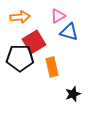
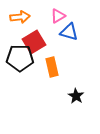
black star: moved 3 px right, 2 px down; rotated 21 degrees counterclockwise
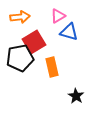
black pentagon: rotated 12 degrees counterclockwise
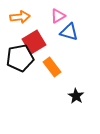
orange rectangle: rotated 24 degrees counterclockwise
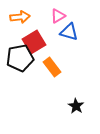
black star: moved 10 px down
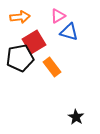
black star: moved 11 px down
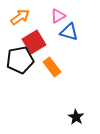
orange arrow: rotated 30 degrees counterclockwise
black pentagon: moved 2 px down
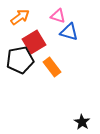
pink triangle: rotated 49 degrees clockwise
black star: moved 6 px right, 5 px down
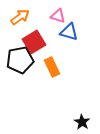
orange rectangle: rotated 12 degrees clockwise
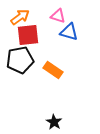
red square: moved 6 px left, 7 px up; rotated 25 degrees clockwise
orange rectangle: moved 1 px right, 3 px down; rotated 30 degrees counterclockwise
black star: moved 28 px left
